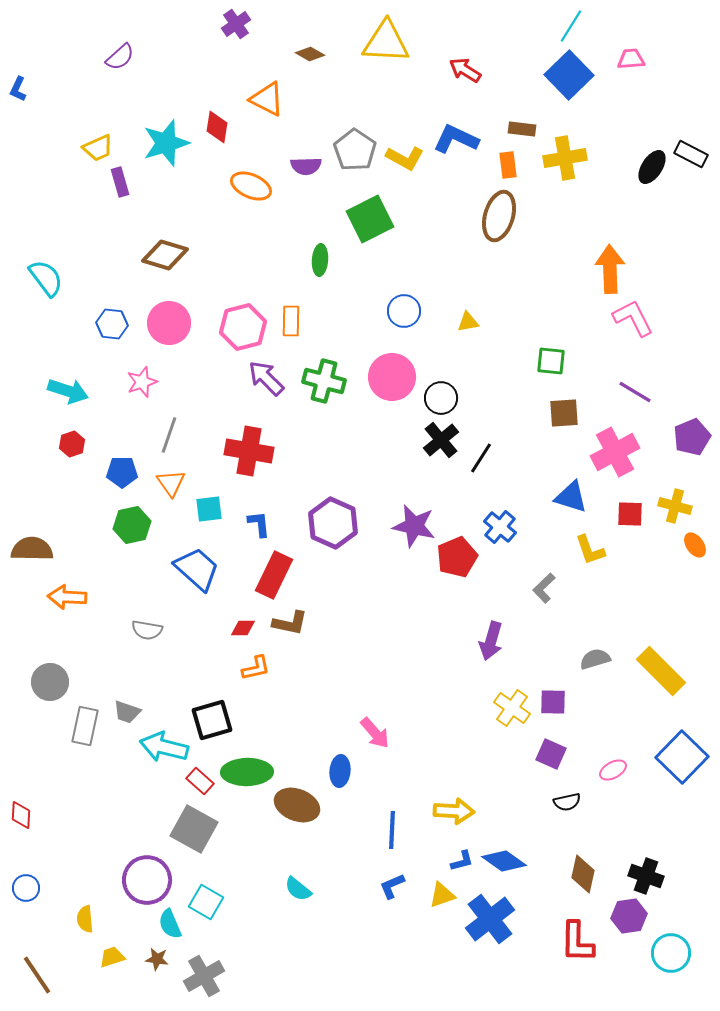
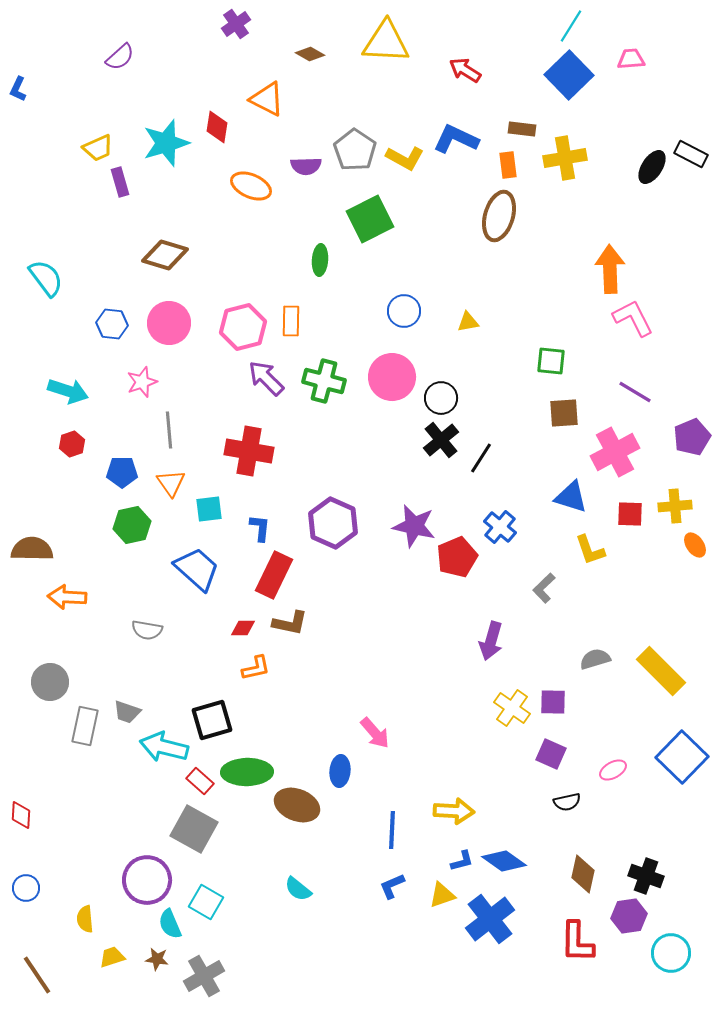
gray line at (169, 435): moved 5 px up; rotated 24 degrees counterclockwise
yellow cross at (675, 506): rotated 20 degrees counterclockwise
blue L-shape at (259, 524): moved 1 px right, 4 px down; rotated 12 degrees clockwise
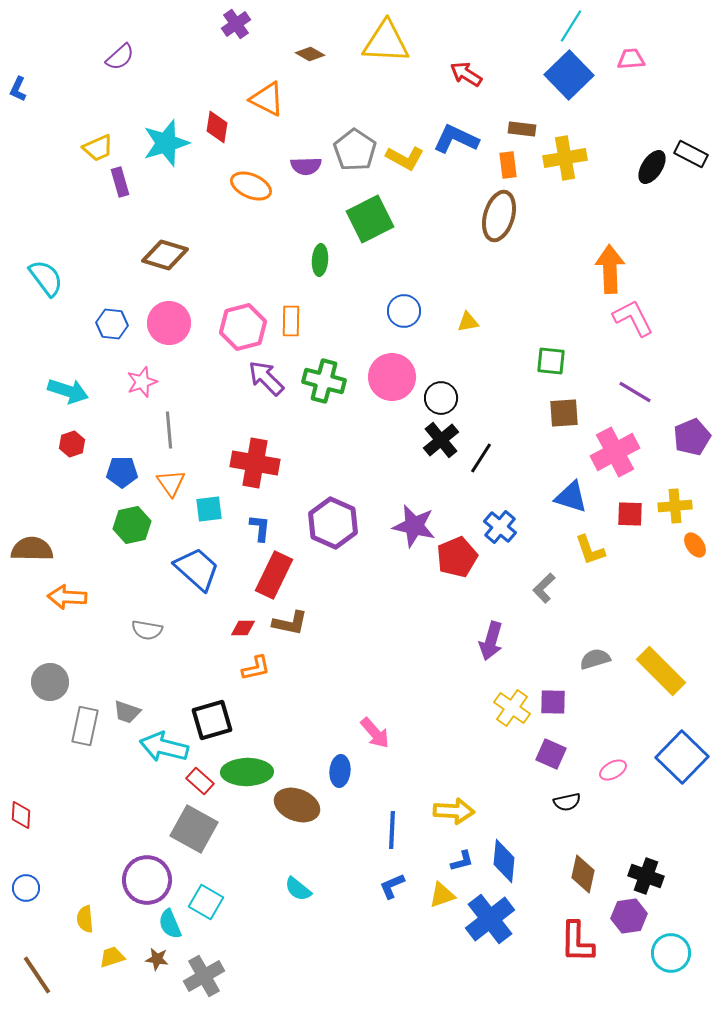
red arrow at (465, 70): moved 1 px right, 4 px down
red cross at (249, 451): moved 6 px right, 12 px down
blue diamond at (504, 861): rotated 60 degrees clockwise
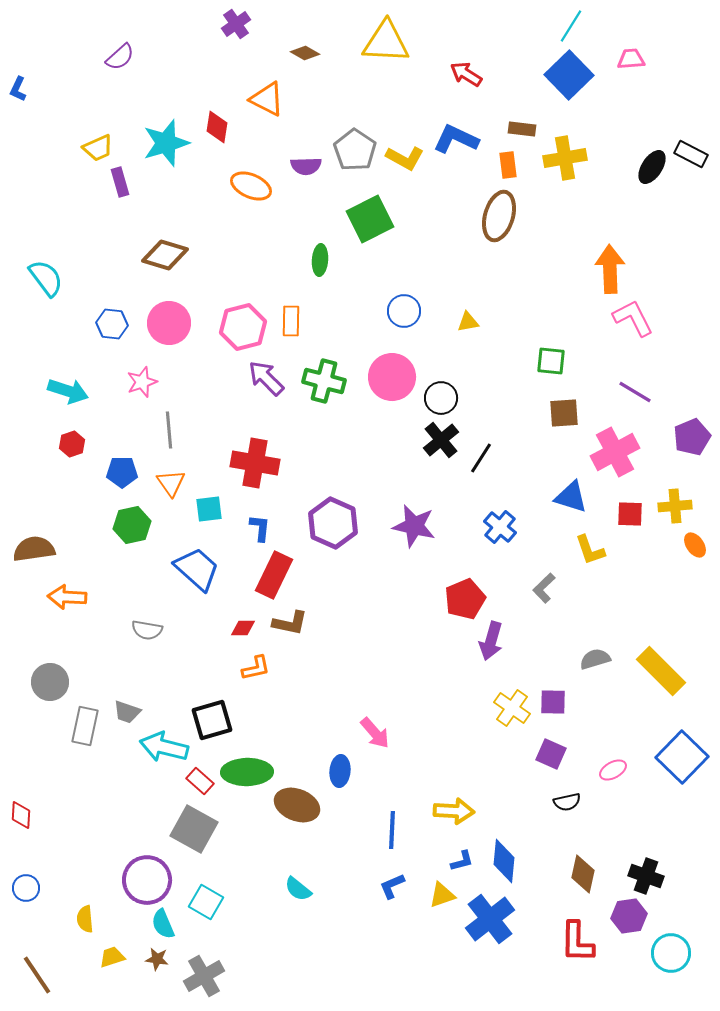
brown diamond at (310, 54): moved 5 px left, 1 px up
brown semicircle at (32, 549): moved 2 px right; rotated 9 degrees counterclockwise
red pentagon at (457, 557): moved 8 px right, 42 px down
cyan semicircle at (170, 924): moved 7 px left
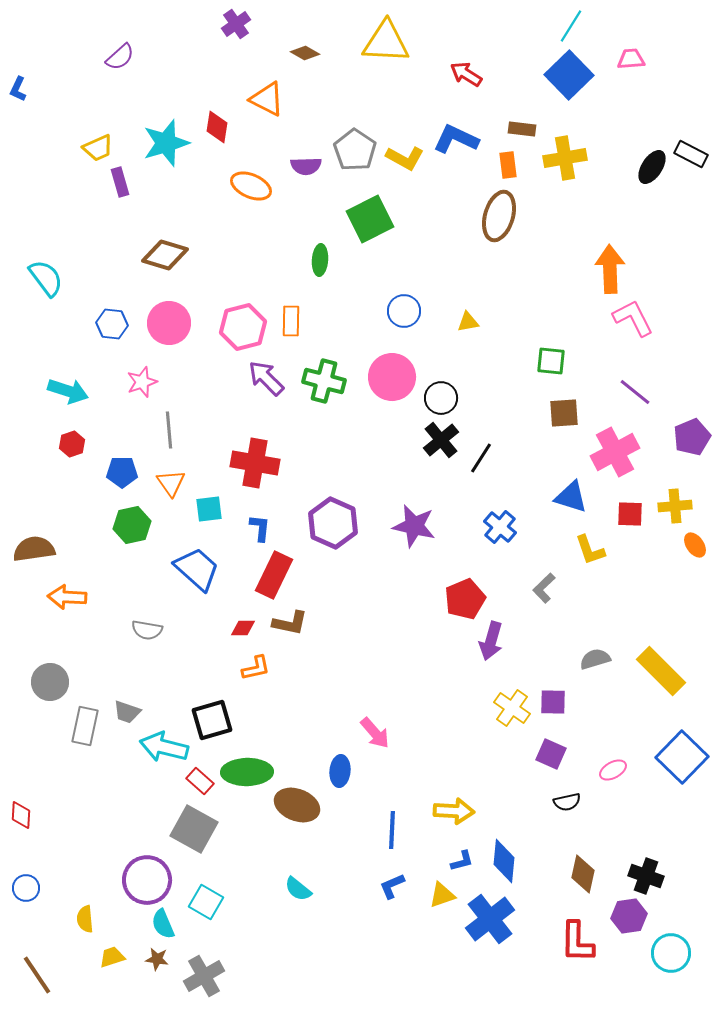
purple line at (635, 392): rotated 8 degrees clockwise
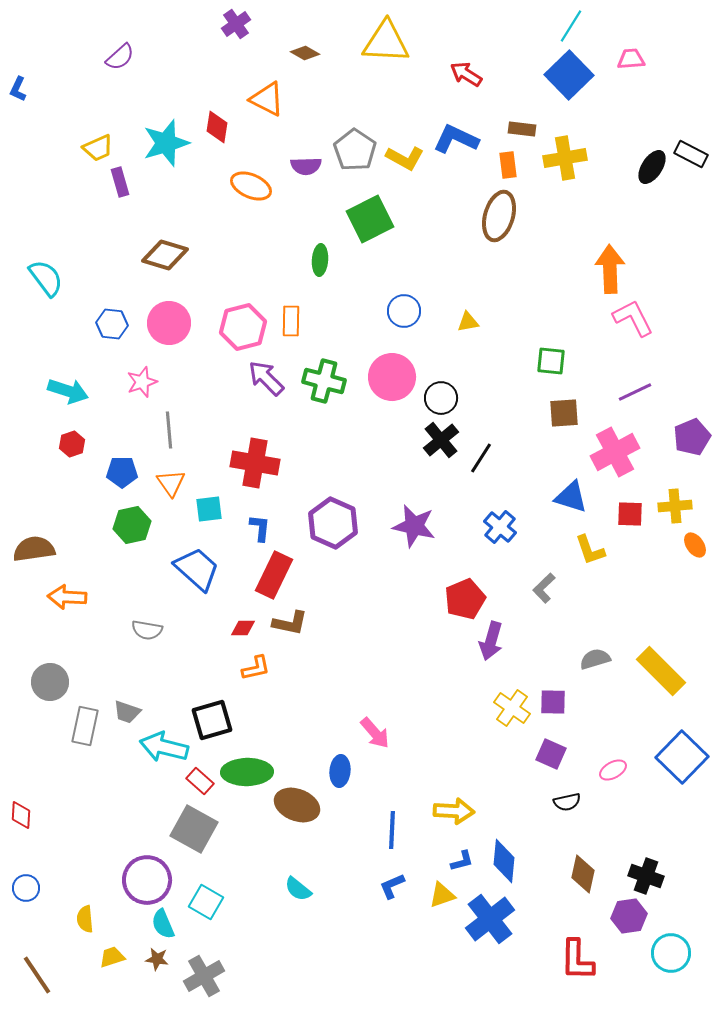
purple line at (635, 392): rotated 64 degrees counterclockwise
red L-shape at (577, 942): moved 18 px down
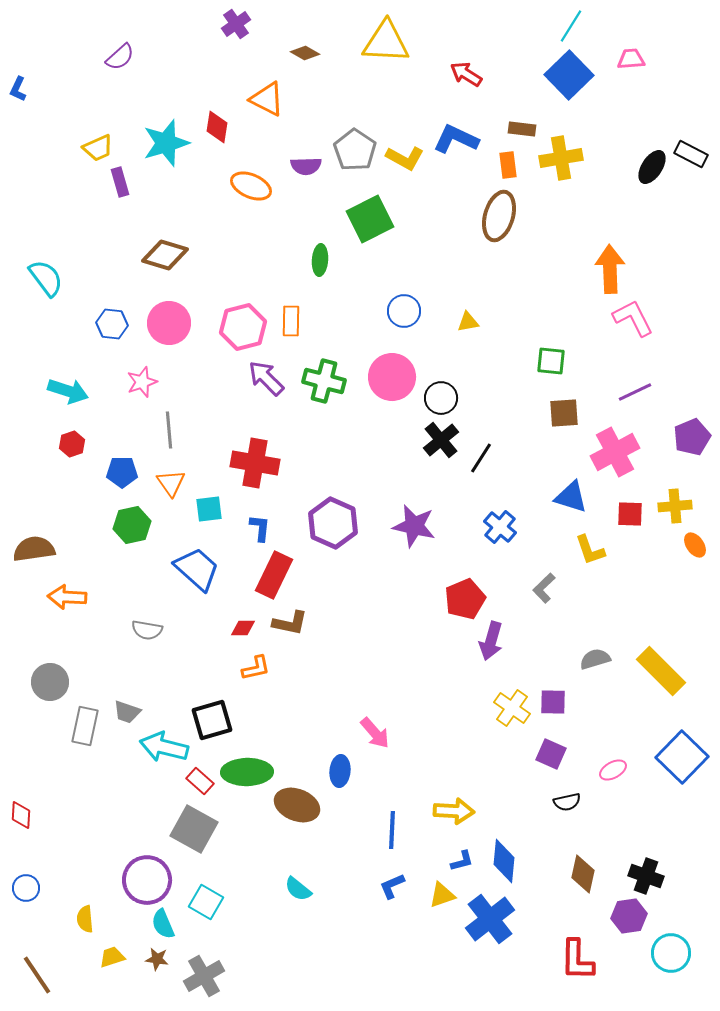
yellow cross at (565, 158): moved 4 px left
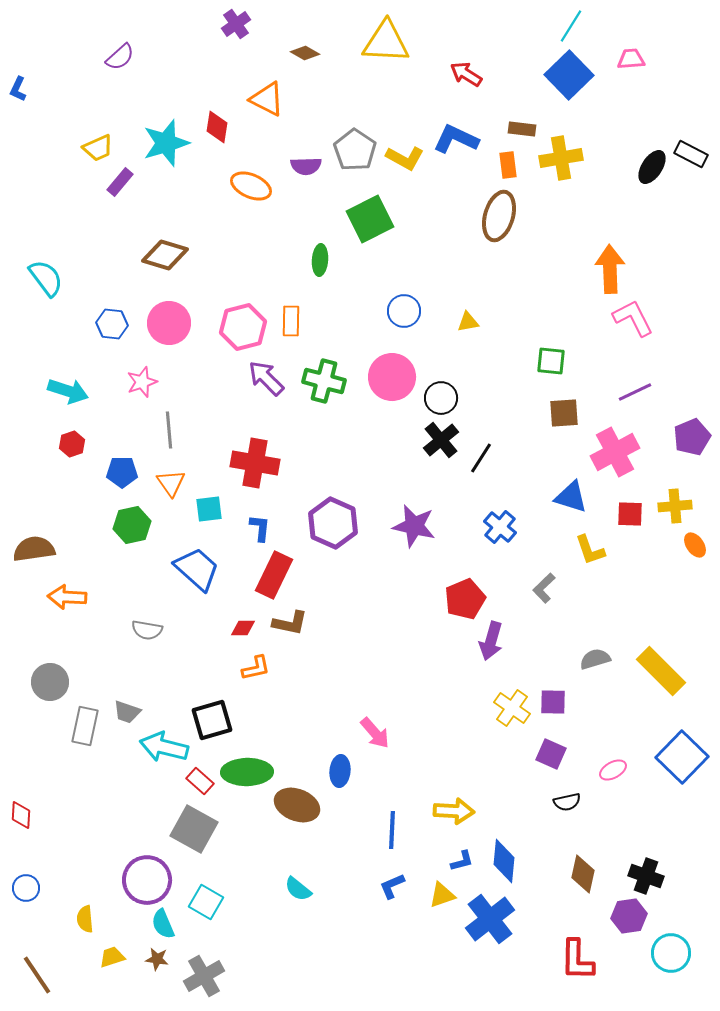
purple rectangle at (120, 182): rotated 56 degrees clockwise
